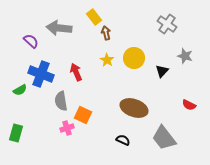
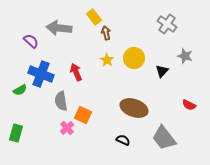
pink cross: rotated 24 degrees counterclockwise
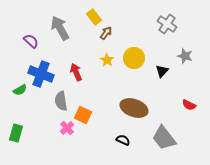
gray arrow: moved 1 px right; rotated 55 degrees clockwise
brown arrow: rotated 48 degrees clockwise
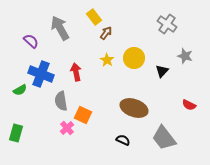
red arrow: rotated 12 degrees clockwise
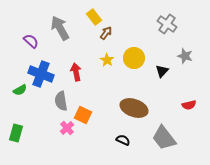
red semicircle: rotated 40 degrees counterclockwise
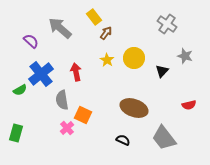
gray arrow: rotated 20 degrees counterclockwise
blue cross: rotated 30 degrees clockwise
gray semicircle: moved 1 px right, 1 px up
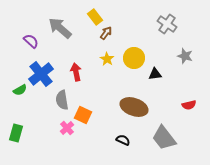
yellow rectangle: moved 1 px right
yellow star: moved 1 px up
black triangle: moved 7 px left, 3 px down; rotated 40 degrees clockwise
brown ellipse: moved 1 px up
